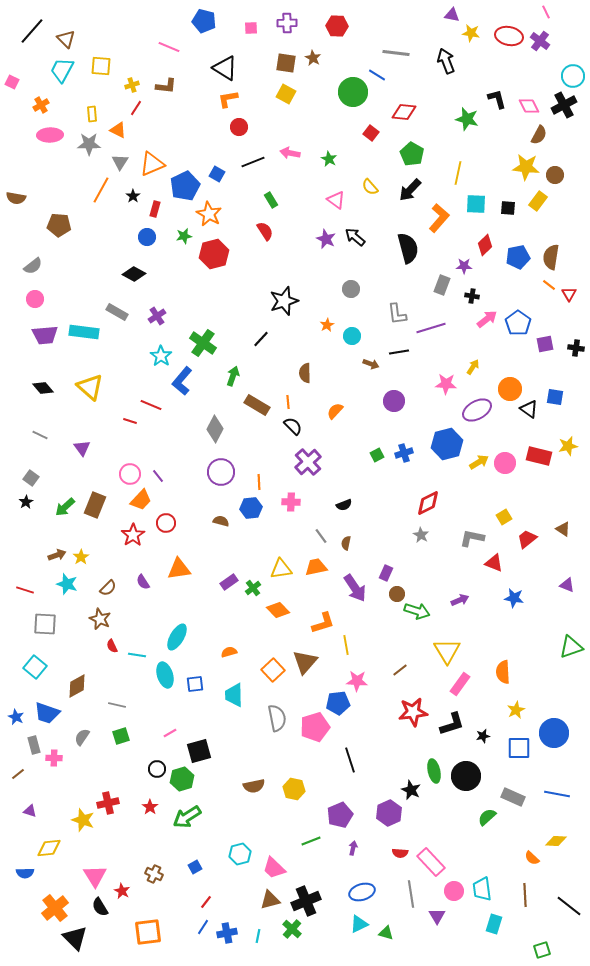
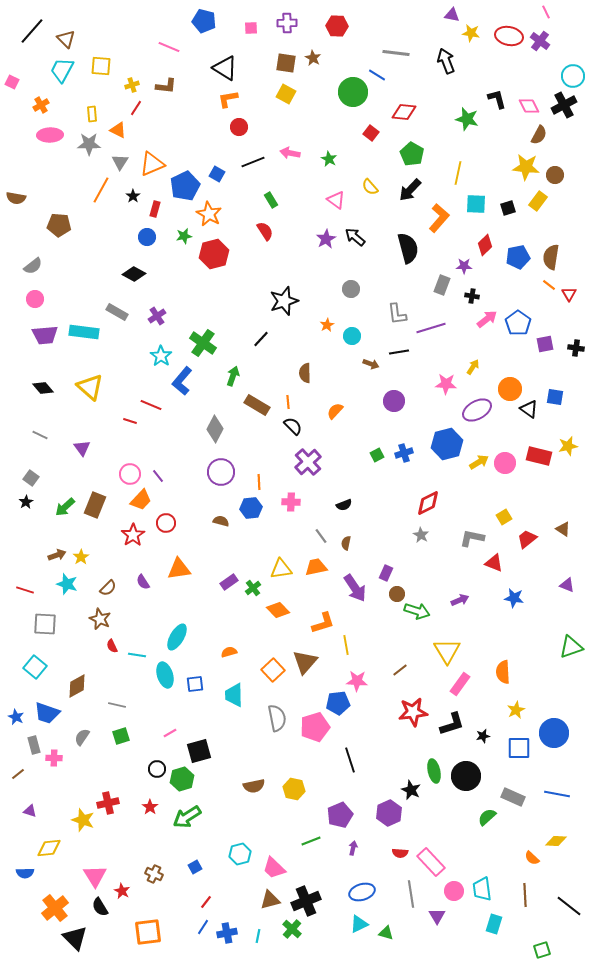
black square at (508, 208): rotated 21 degrees counterclockwise
purple star at (326, 239): rotated 18 degrees clockwise
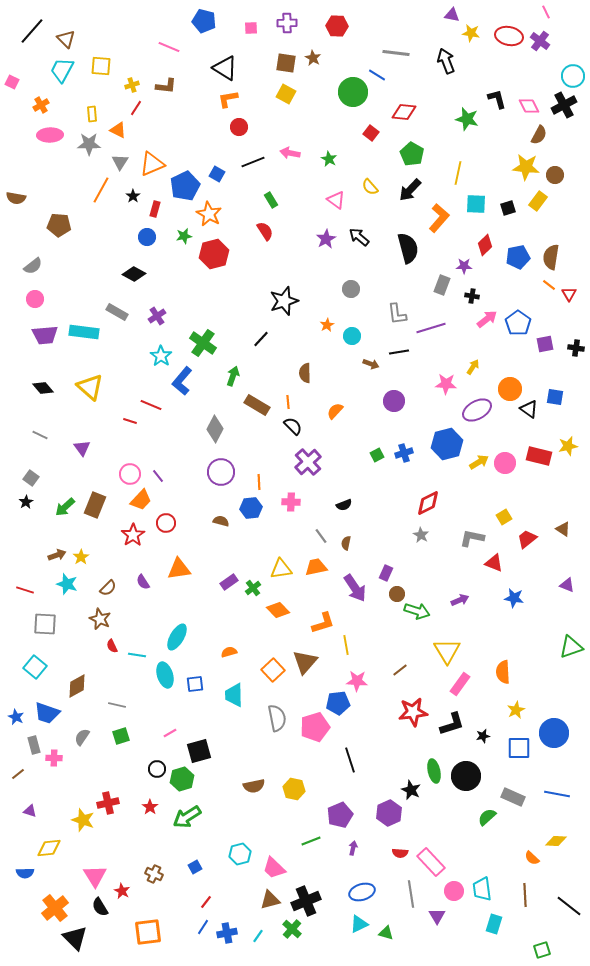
black arrow at (355, 237): moved 4 px right
cyan line at (258, 936): rotated 24 degrees clockwise
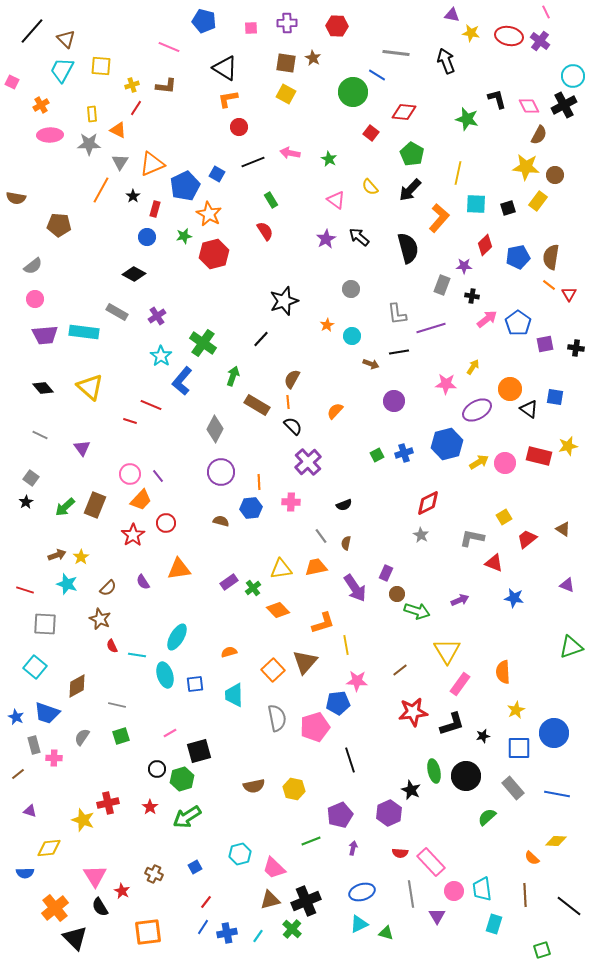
brown semicircle at (305, 373): moved 13 px left, 6 px down; rotated 30 degrees clockwise
gray rectangle at (513, 797): moved 9 px up; rotated 25 degrees clockwise
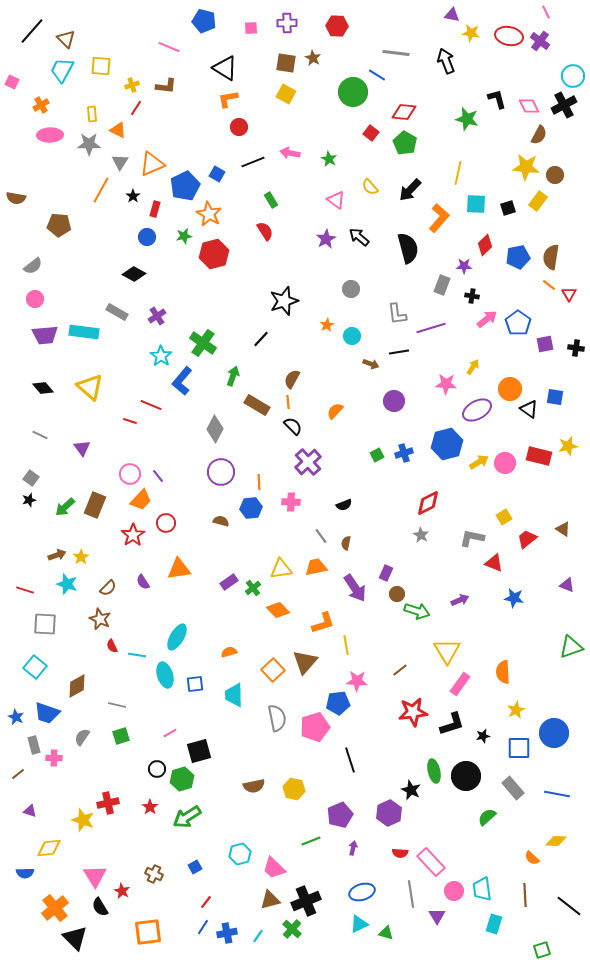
green pentagon at (412, 154): moved 7 px left, 11 px up
black star at (26, 502): moved 3 px right, 2 px up; rotated 16 degrees clockwise
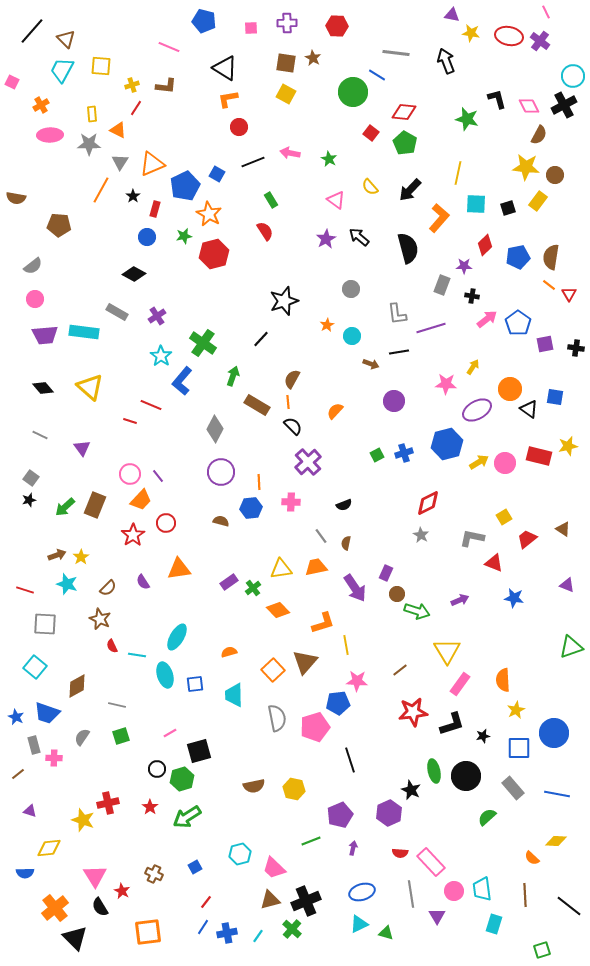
orange semicircle at (503, 672): moved 8 px down
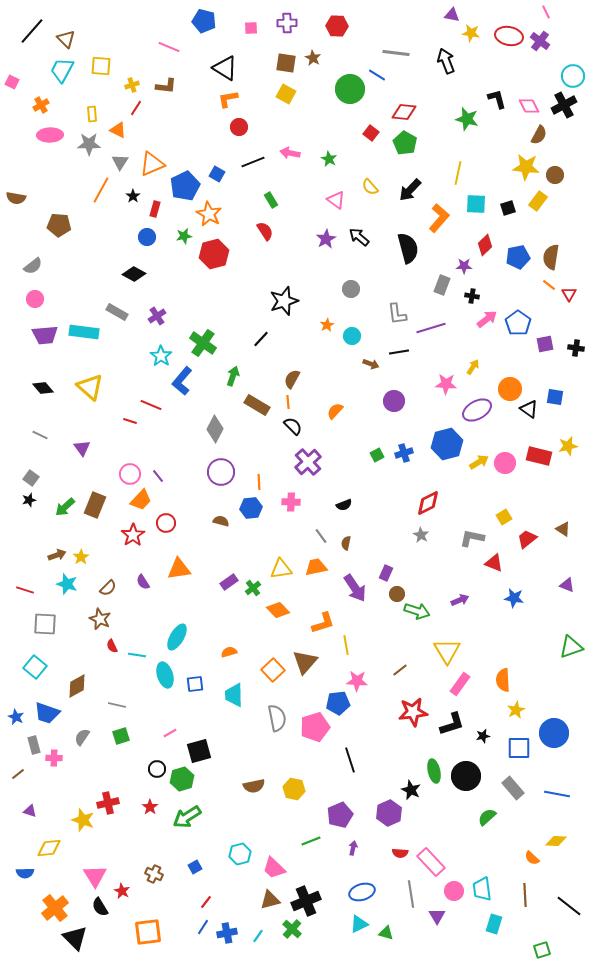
green circle at (353, 92): moved 3 px left, 3 px up
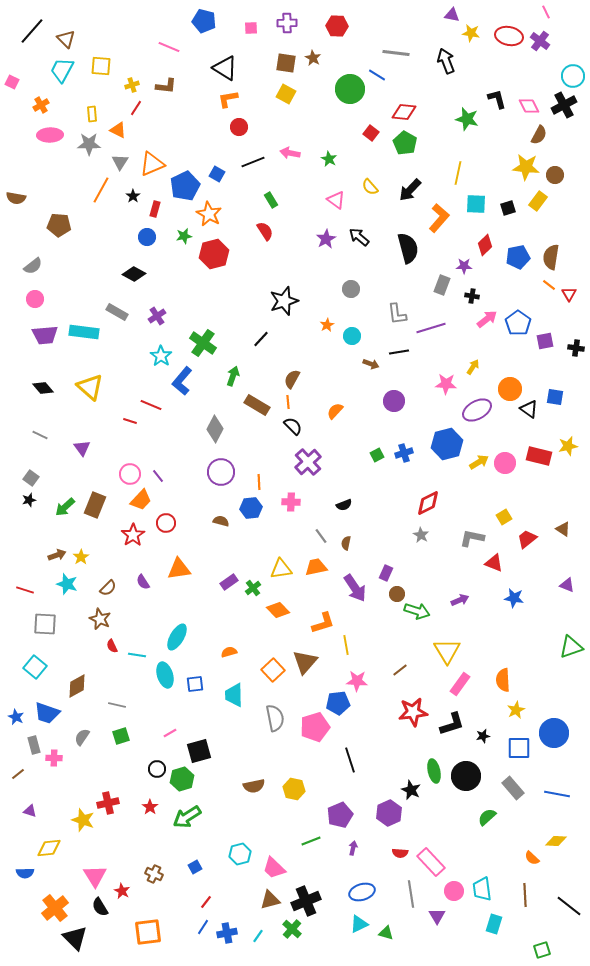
purple square at (545, 344): moved 3 px up
gray semicircle at (277, 718): moved 2 px left
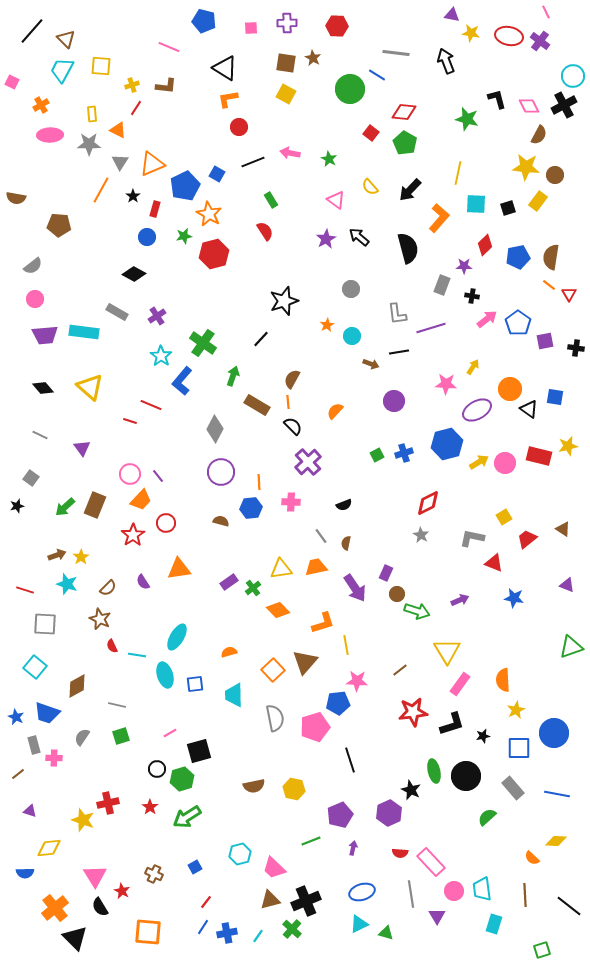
black star at (29, 500): moved 12 px left, 6 px down
orange square at (148, 932): rotated 12 degrees clockwise
